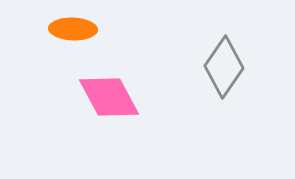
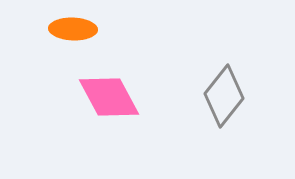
gray diamond: moved 29 px down; rotated 4 degrees clockwise
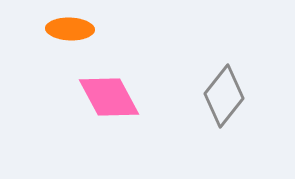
orange ellipse: moved 3 px left
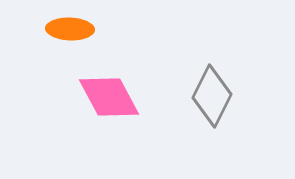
gray diamond: moved 12 px left; rotated 12 degrees counterclockwise
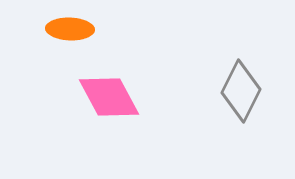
gray diamond: moved 29 px right, 5 px up
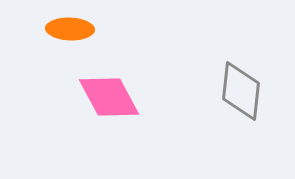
gray diamond: rotated 20 degrees counterclockwise
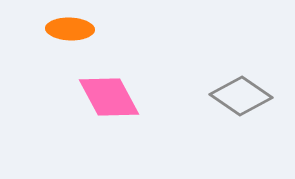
gray diamond: moved 5 px down; rotated 62 degrees counterclockwise
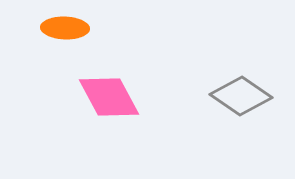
orange ellipse: moved 5 px left, 1 px up
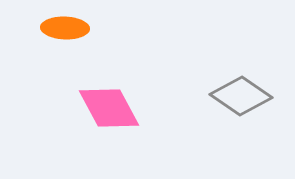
pink diamond: moved 11 px down
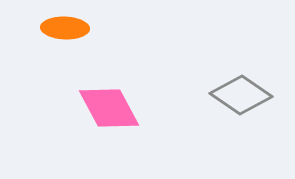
gray diamond: moved 1 px up
